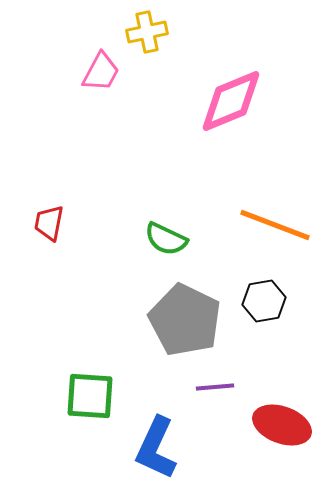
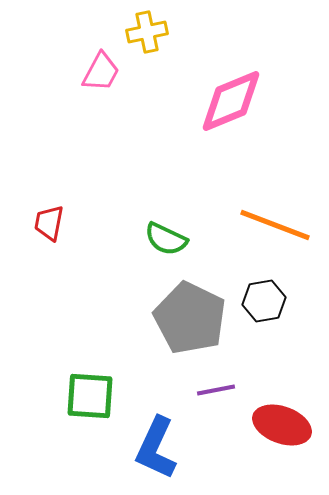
gray pentagon: moved 5 px right, 2 px up
purple line: moved 1 px right, 3 px down; rotated 6 degrees counterclockwise
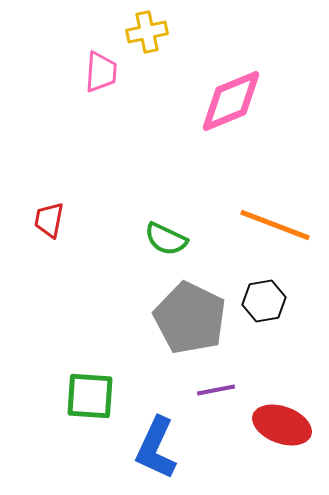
pink trapezoid: rotated 24 degrees counterclockwise
red trapezoid: moved 3 px up
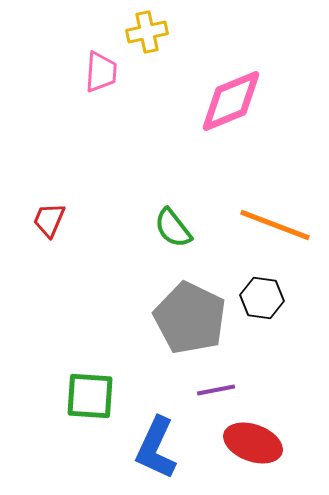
red trapezoid: rotated 12 degrees clockwise
green semicircle: moved 7 px right, 11 px up; rotated 27 degrees clockwise
black hexagon: moved 2 px left, 3 px up; rotated 18 degrees clockwise
red ellipse: moved 29 px left, 18 px down
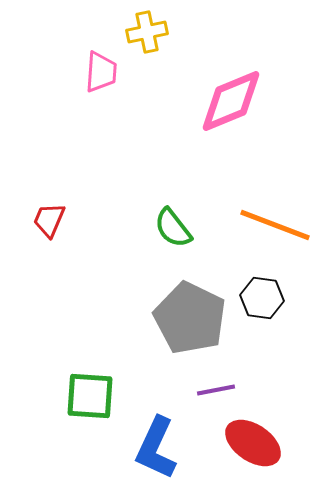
red ellipse: rotated 14 degrees clockwise
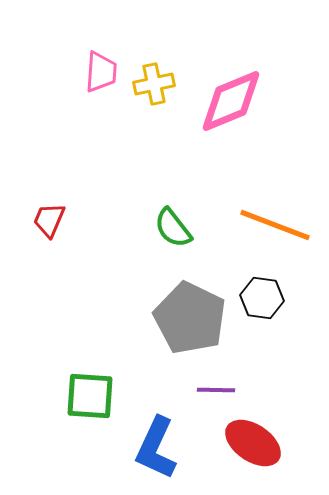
yellow cross: moved 7 px right, 52 px down
purple line: rotated 12 degrees clockwise
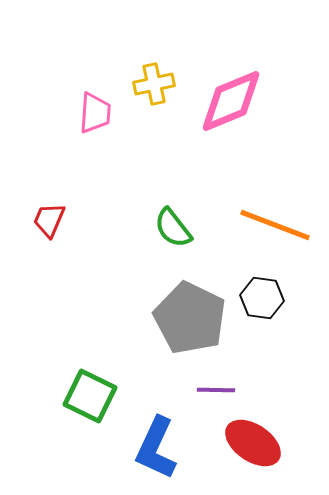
pink trapezoid: moved 6 px left, 41 px down
green square: rotated 22 degrees clockwise
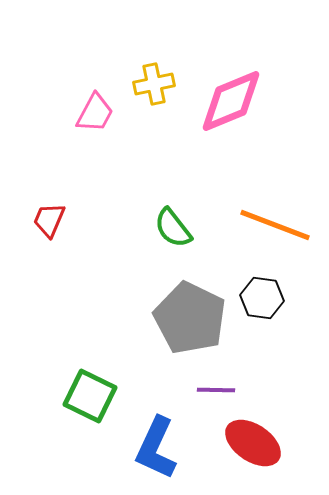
pink trapezoid: rotated 24 degrees clockwise
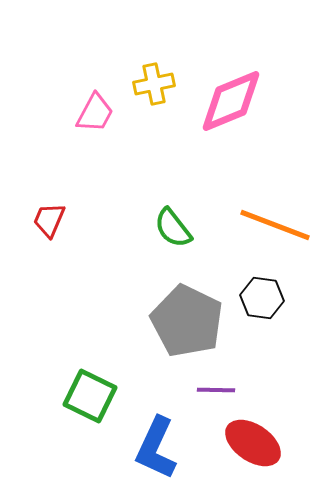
gray pentagon: moved 3 px left, 3 px down
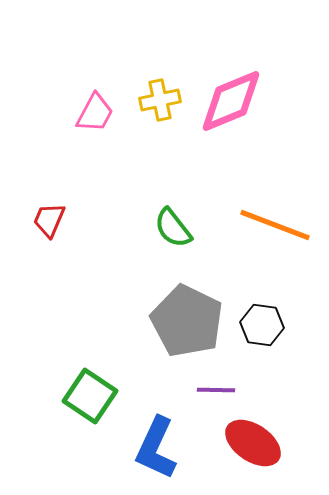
yellow cross: moved 6 px right, 16 px down
black hexagon: moved 27 px down
green square: rotated 8 degrees clockwise
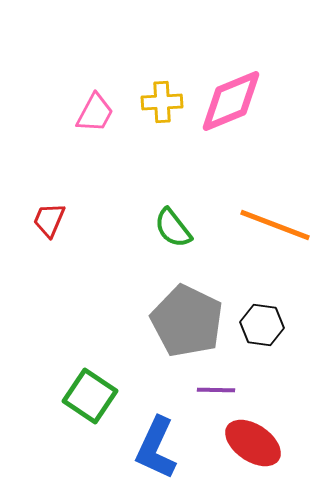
yellow cross: moved 2 px right, 2 px down; rotated 9 degrees clockwise
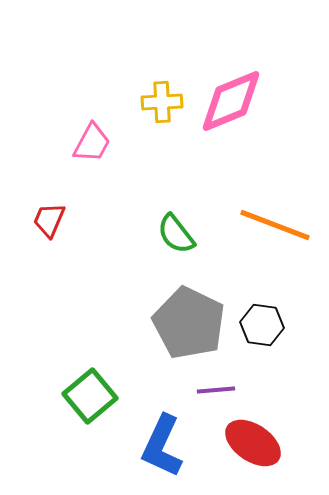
pink trapezoid: moved 3 px left, 30 px down
green semicircle: moved 3 px right, 6 px down
gray pentagon: moved 2 px right, 2 px down
purple line: rotated 6 degrees counterclockwise
green square: rotated 16 degrees clockwise
blue L-shape: moved 6 px right, 2 px up
